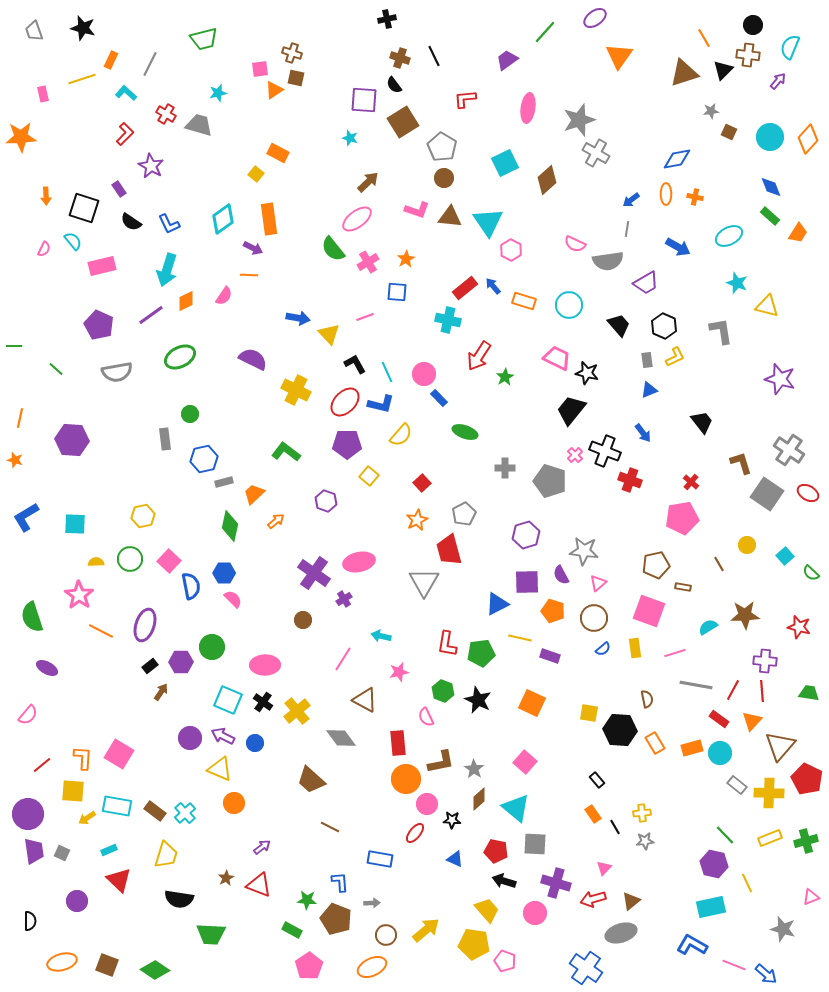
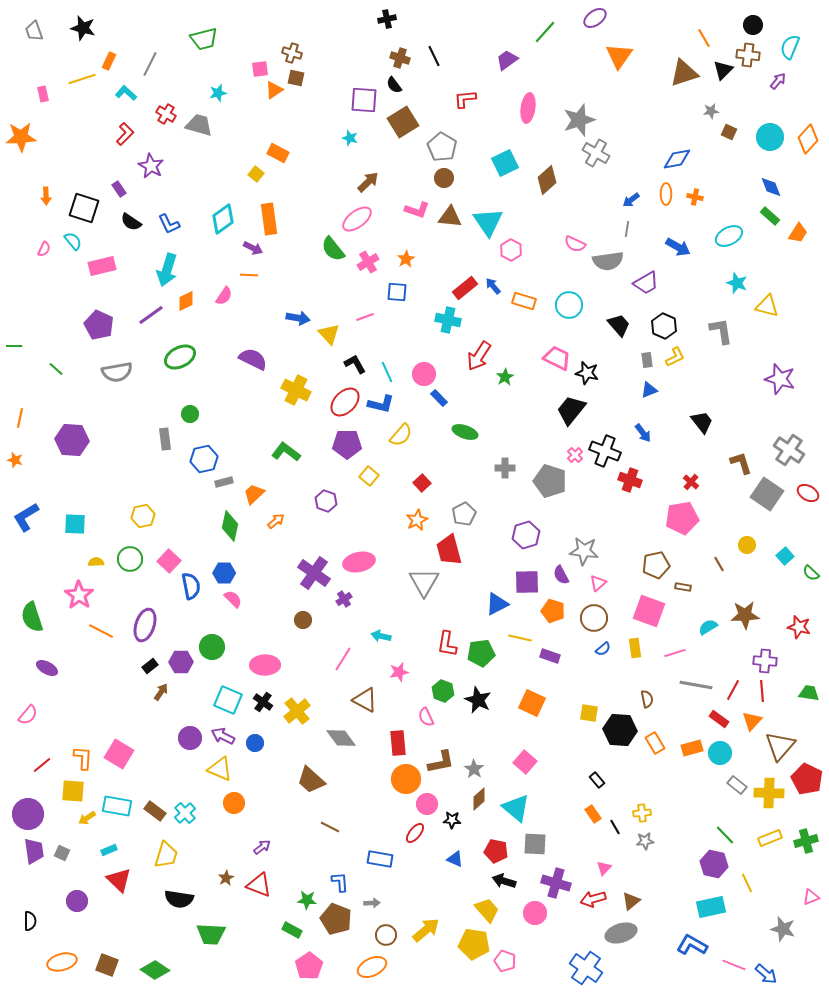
orange rectangle at (111, 60): moved 2 px left, 1 px down
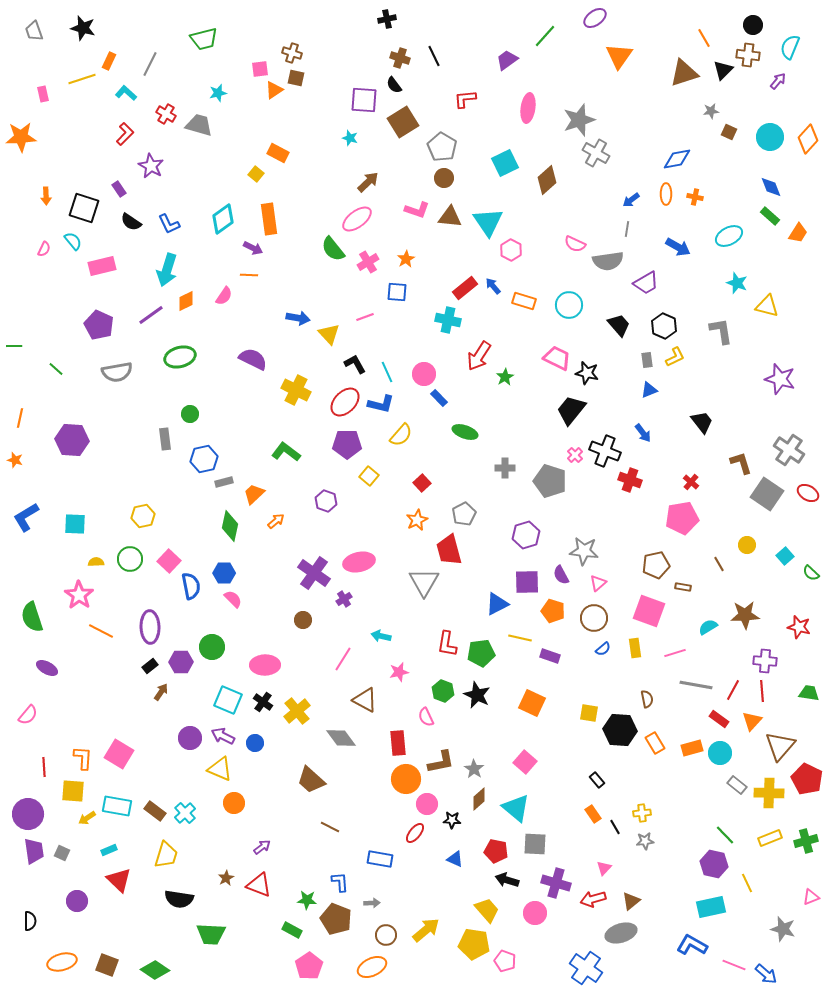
green line at (545, 32): moved 4 px down
green ellipse at (180, 357): rotated 12 degrees clockwise
purple ellipse at (145, 625): moved 5 px right, 2 px down; rotated 20 degrees counterclockwise
black star at (478, 700): moved 1 px left, 5 px up
red line at (42, 765): moved 2 px right, 2 px down; rotated 54 degrees counterclockwise
black arrow at (504, 881): moved 3 px right, 1 px up
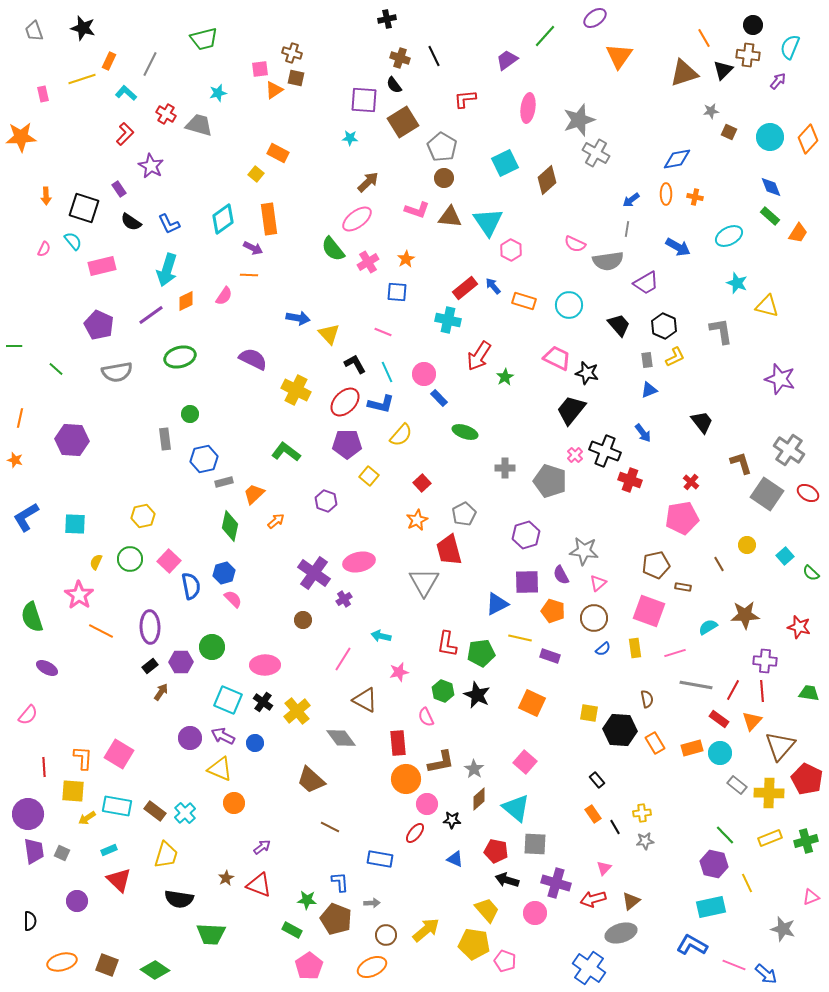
cyan star at (350, 138): rotated 14 degrees counterclockwise
pink line at (365, 317): moved 18 px right, 15 px down; rotated 42 degrees clockwise
yellow semicircle at (96, 562): rotated 63 degrees counterclockwise
blue hexagon at (224, 573): rotated 15 degrees counterclockwise
blue cross at (586, 968): moved 3 px right
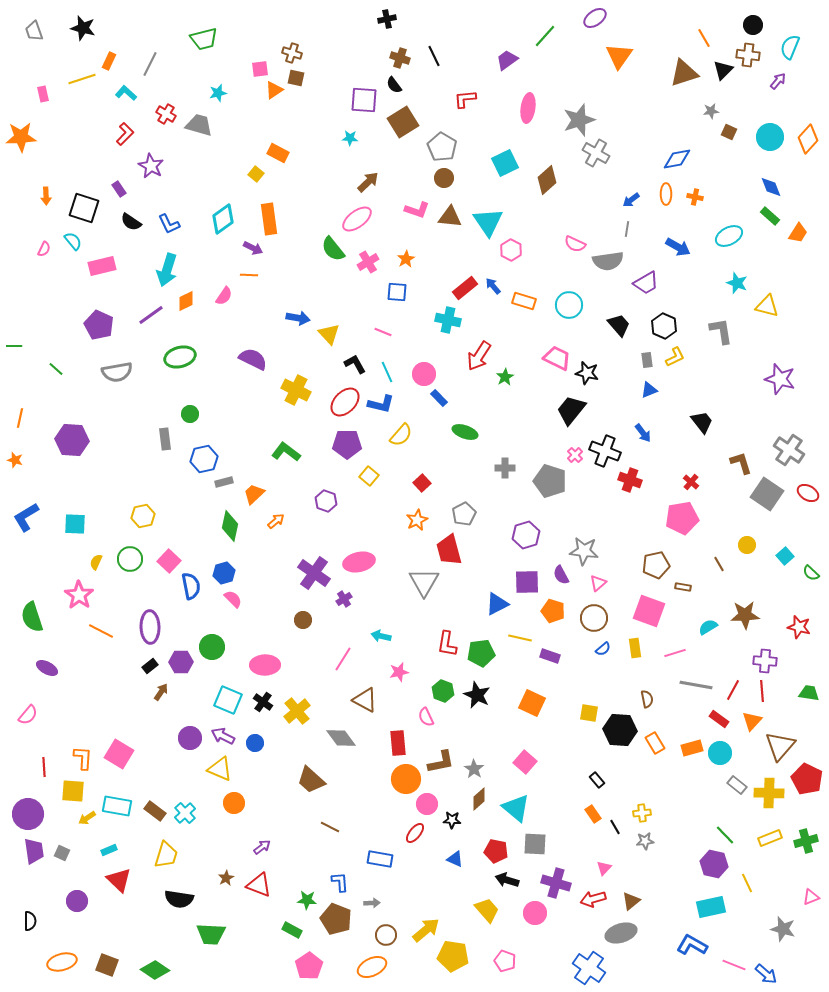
yellow pentagon at (474, 944): moved 21 px left, 12 px down
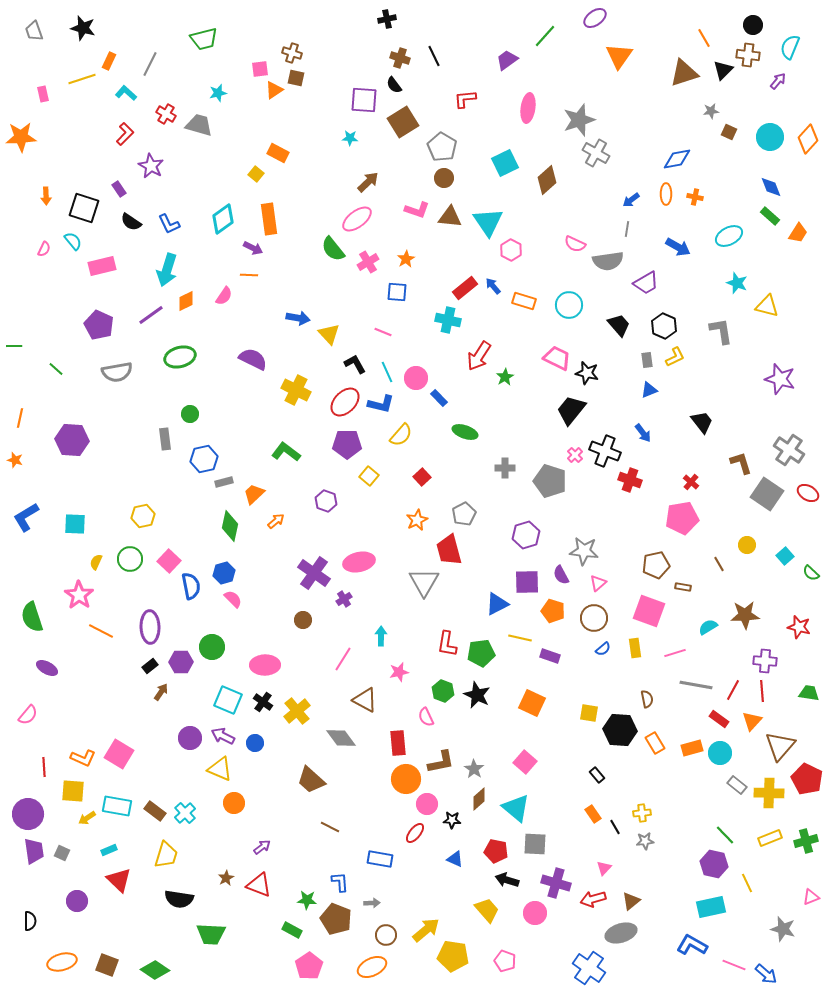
pink circle at (424, 374): moved 8 px left, 4 px down
red square at (422, 483): moved 6 px up
cyan arrow at (381, 636): rotated 78 degrees clockwise
orange L-shape at (83, 758): rotated 110 degrees clockwise
black rectangle at (597, 780): moved 5 px up
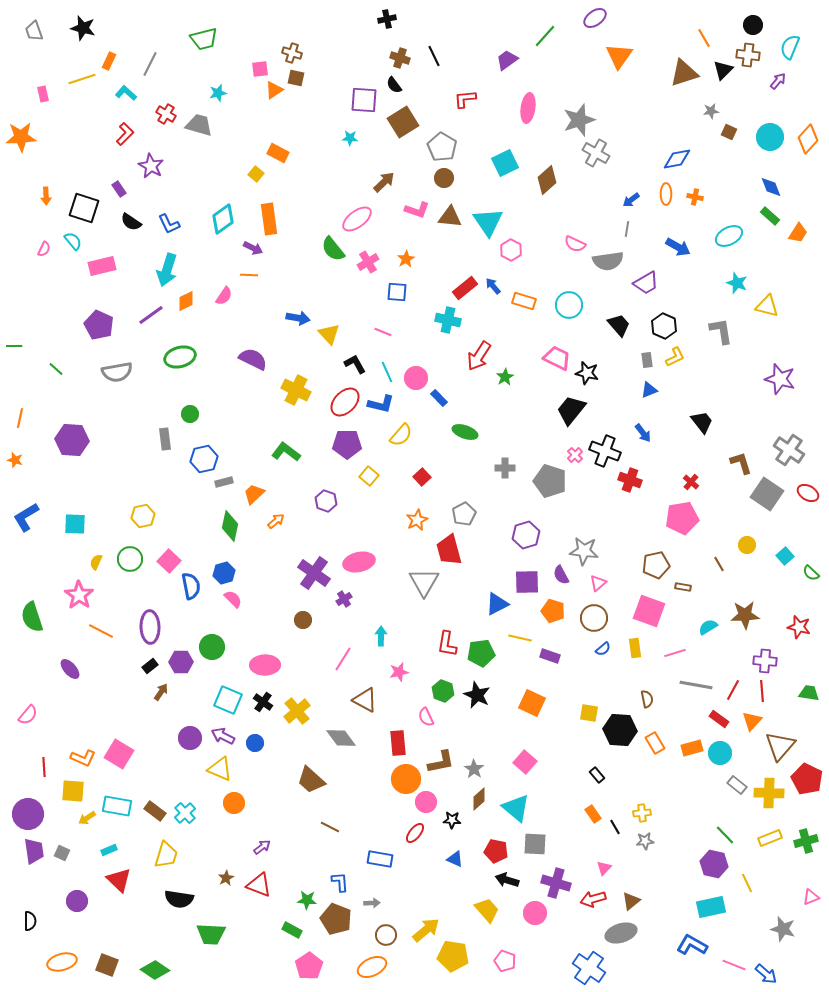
brown arrow at (368, 182): moved 16 px right
purple ellipse at (47, 668): moved 23 px right, 1 px down; rotated 20 degrees clockwise
pink circle at (427, 804): moved 1 px left, 2 px up
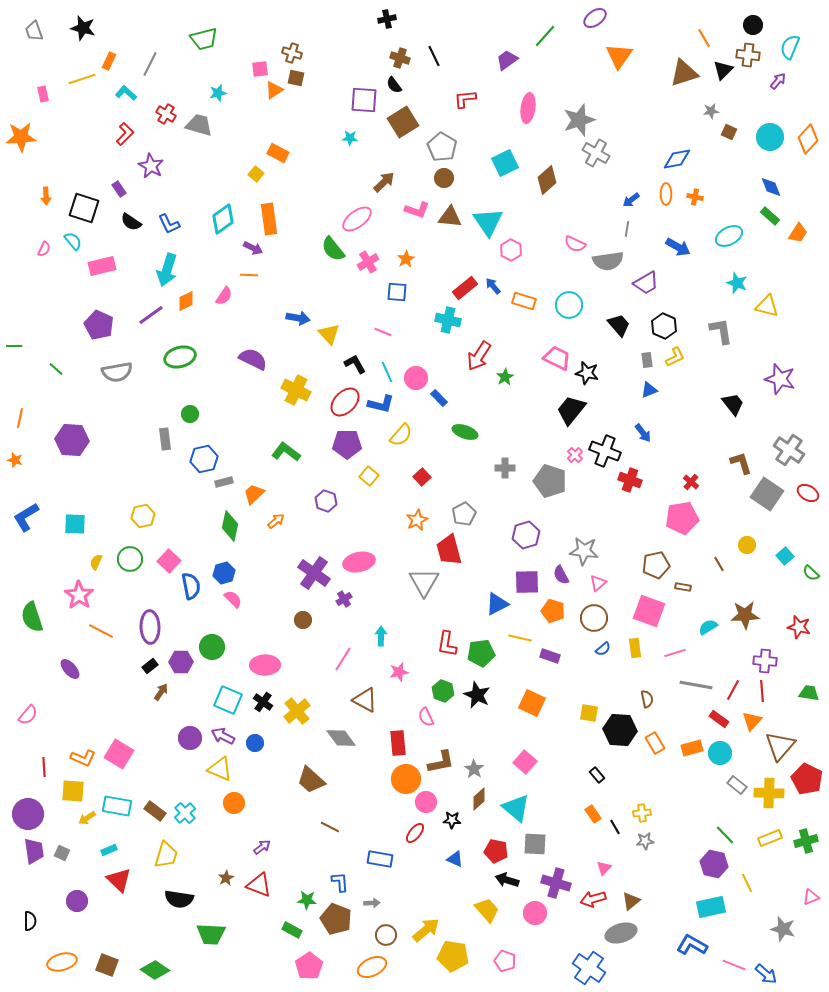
black trapezoid at (702, 422): moved 31 px right, 18 px up
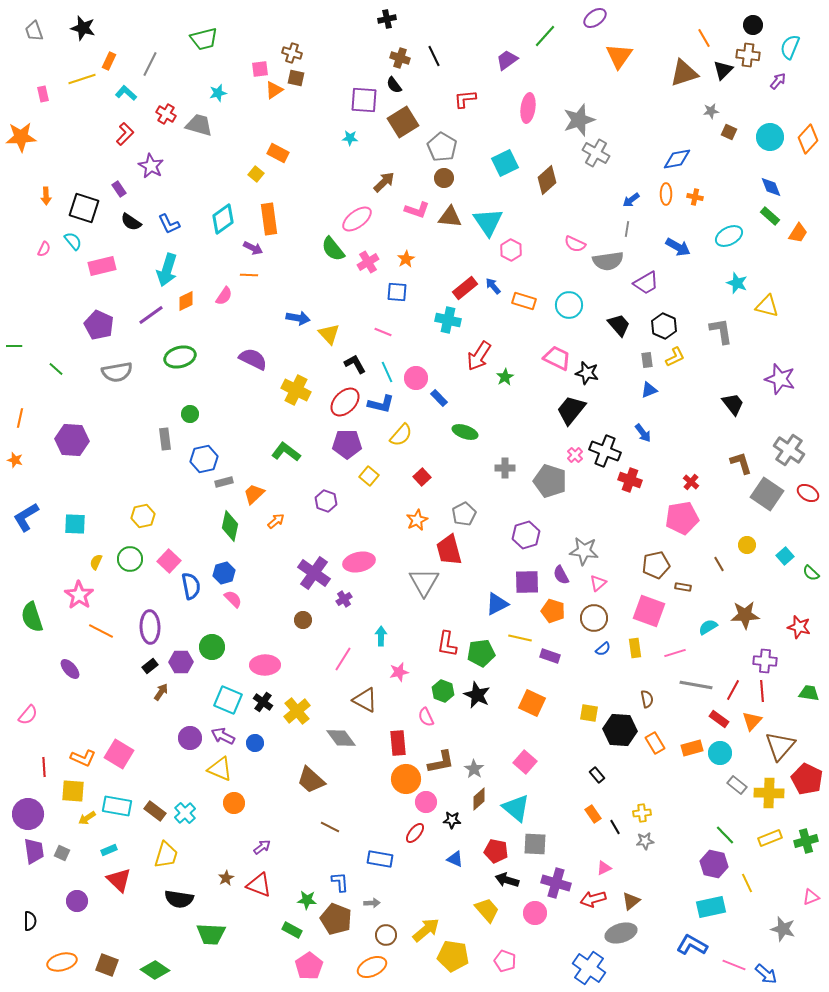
pink triangle at (604, 868): rotated 21 degrees clockwise
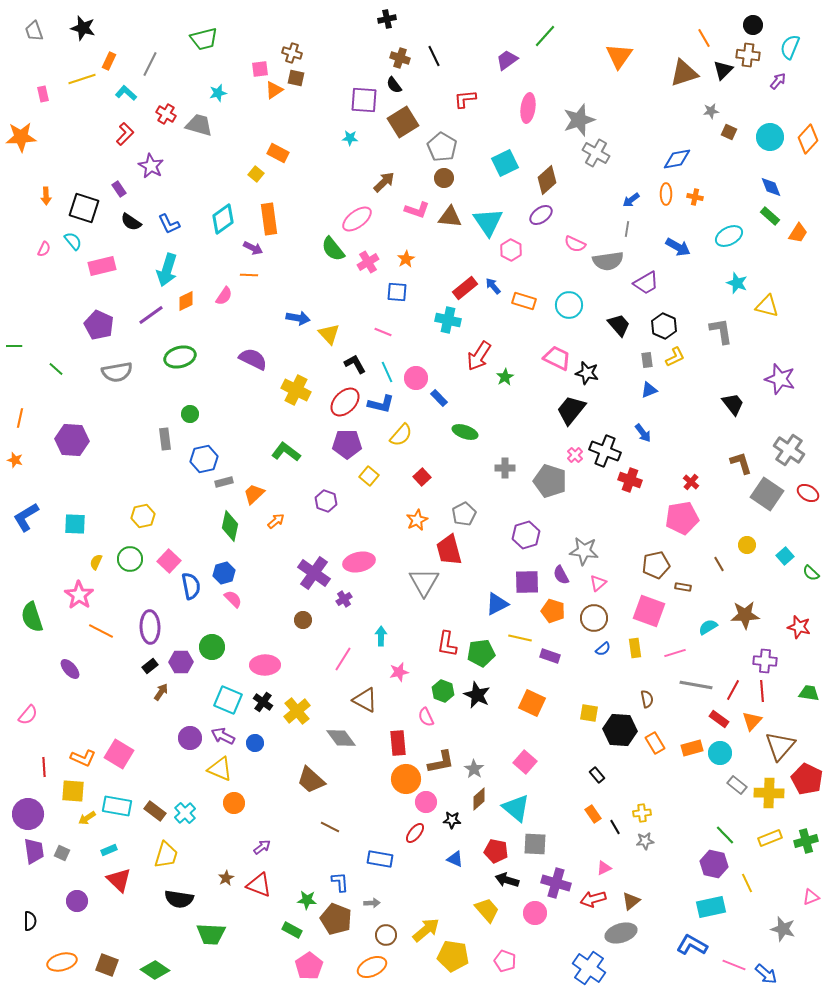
purple ellipse at (595, 18): moved 54 px left, 197 px down
